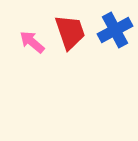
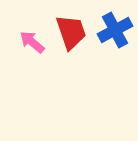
red trapezoid: moved 1 px right
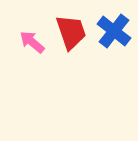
blue cross: moved 1 px left, 1 px down; rotated 24 degrees counterclockwise
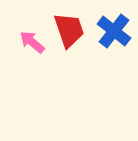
red trapezoid: moved 2 px left, 2 px up
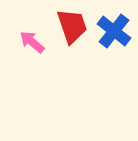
red trapezoid: moved 3 px right, 4 px up
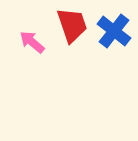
red trapezoid: moved 1 px up
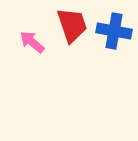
blue cross: rotated 28 degrees counterclockwise
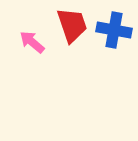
blue cross: moved 1 px up
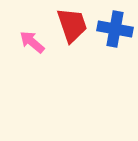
blue cross: moved 1 px right, 1 px up
